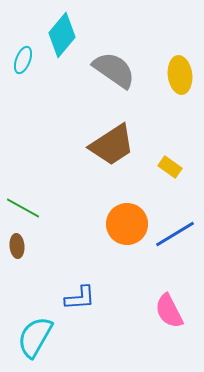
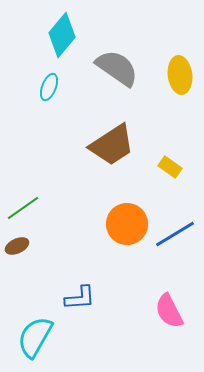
cyan ellipse: moved 26 px right, 27 px down
gray semicircle: moved 3 px right, 2 px up
green line: rotated 64 degrees counterclockwise
brown ellipse: rotated 70 degrees clockwise
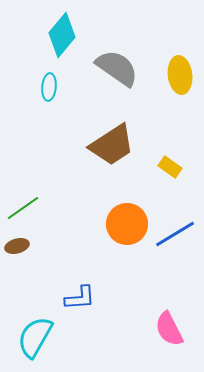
cyan ellipse: rotated 16 degrees counterclockwise
brown ellipse: rotated 10 degrees clockwise
pink semicircle: moved 18 px down
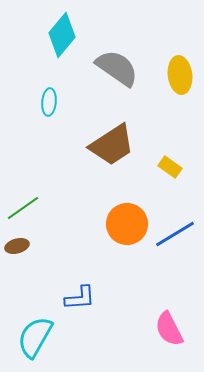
cyan ellipse: moved 15 px down
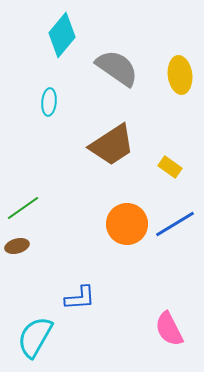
blue line: moved 10 px up
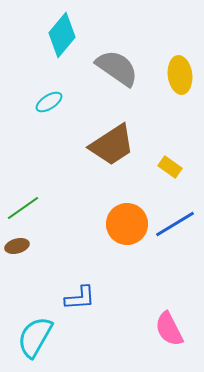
cyan ellipse: rotated 52 degrees clockwise
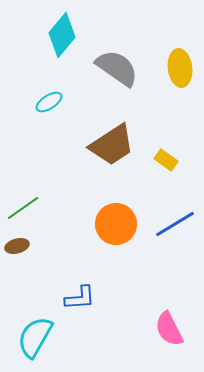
yellow ellipse: moved 7 px up
yellow rectangle: moved 4 px left, 7 px up
orange circle: moved 11 px left
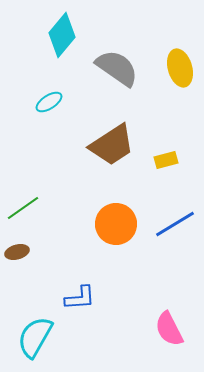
yellow ellipse: rotated 9 degrees counterclockwise
yellow rectangle: rotated 50 degrees counterclockwise
brown ellipse: moved 6 px down
